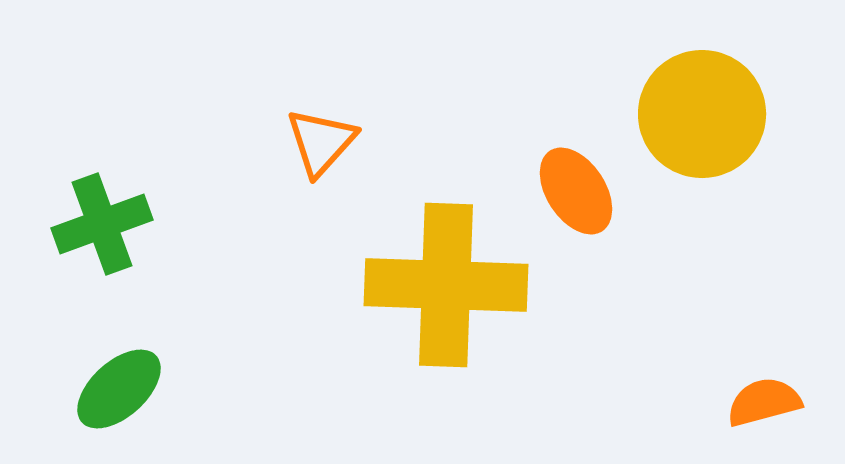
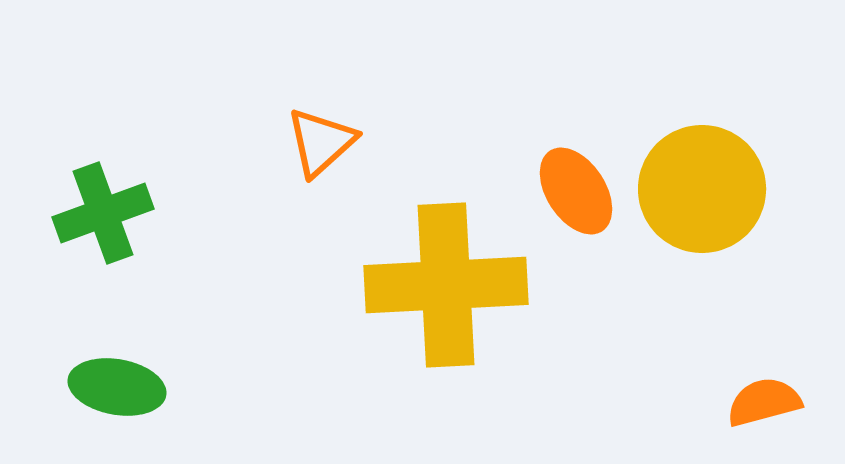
yellow circle: moved 75 px down
orange triangle: rotated 6 degrees clockwise
green cross: moved 1 px right, 11 px up
yellow cross: rotated 5 degrees counterclockwise
green ellipse: moved 2 px left, 2 px up; rotated 52 degrees clockwise
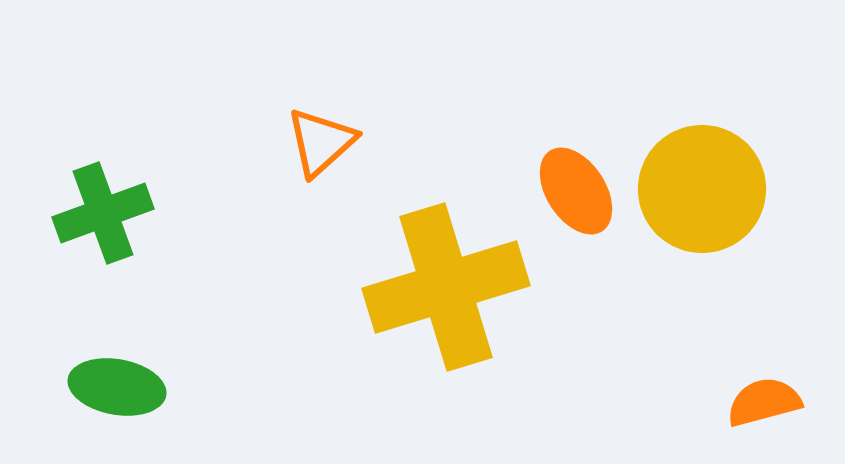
yellow cross: moved 2 px down; rotated 14 degrees counterclockwise
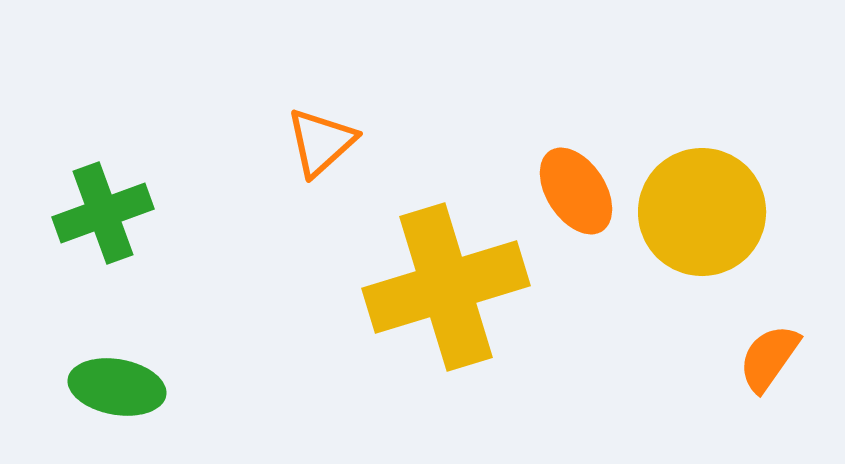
yellow circle: moved 23 px down
orange semicircle: moved 5 px right, 44 px up; rotated 40 degrees counterclockwise
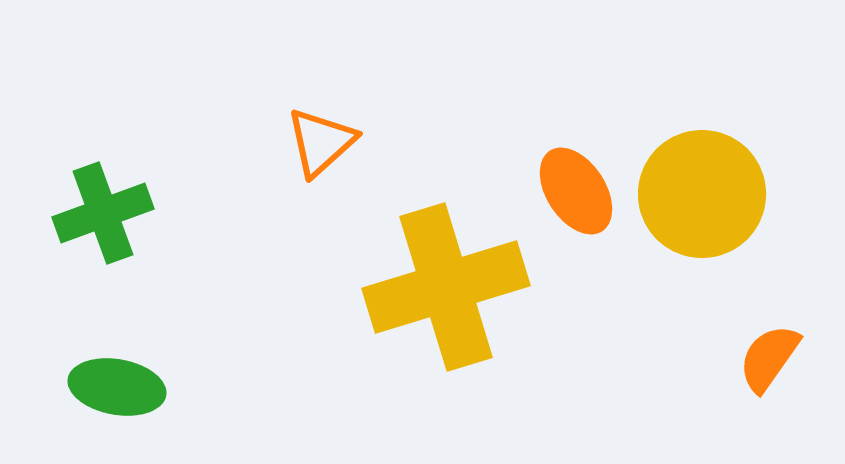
yellow circle: moved 18 px up
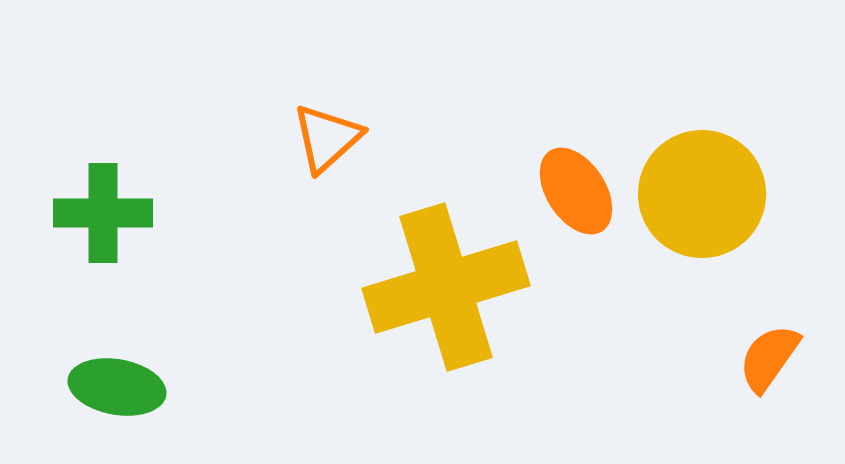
orange triangle: moved 6 px right, 4 px up
green cross: rotated 20 degrees clockwise
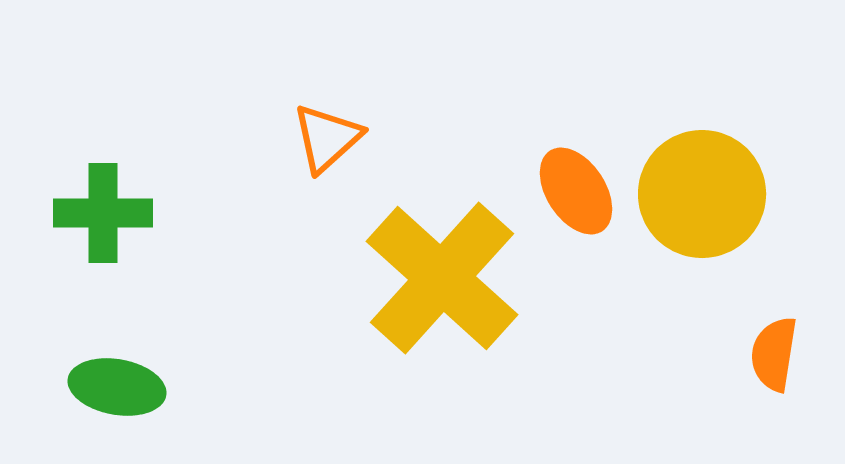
yellow cross: moved 4 px left, 9 px up; rotated 31 degrees counterclockwise
orange semicircle: moved 5 px right, 4 px up; rotated 26 degrees counterclockwise
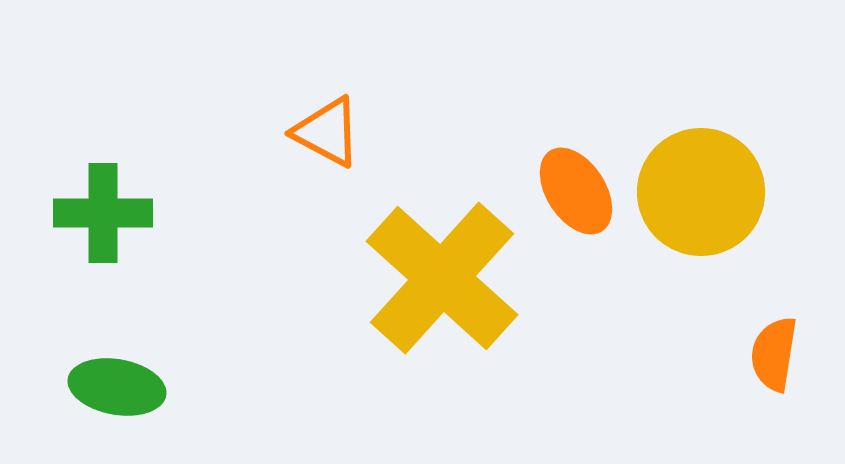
orange triangle: moved 6 px up; rotated 50 degrees counterclockwise
yellow circle: moved 1 px left, 2 px up
